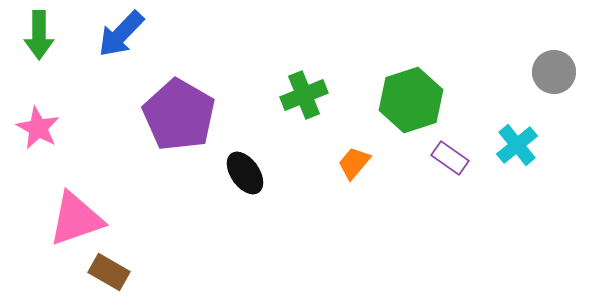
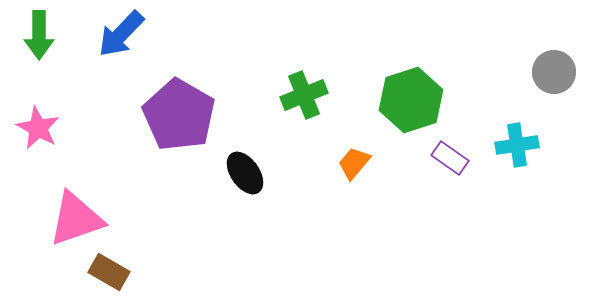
cyan cross: rotated 30 degrees clockwise
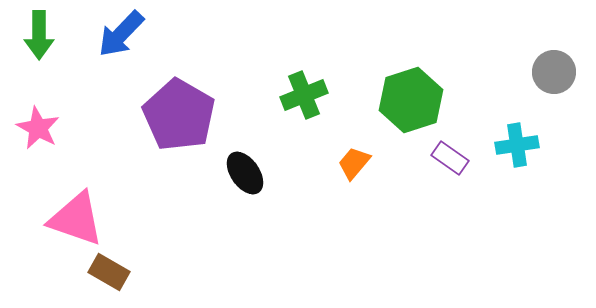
pink triangle: rotated 38 degrees clockwise
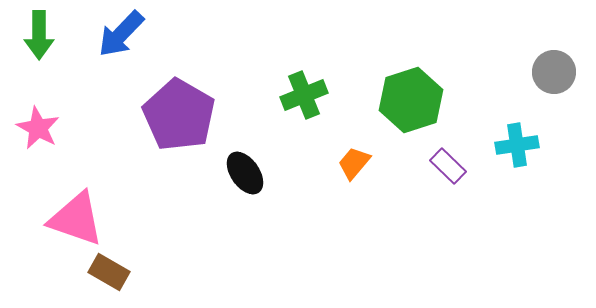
purple rectangle: moved 2 px left, 8 px down; rotated 9 degrees clockwise
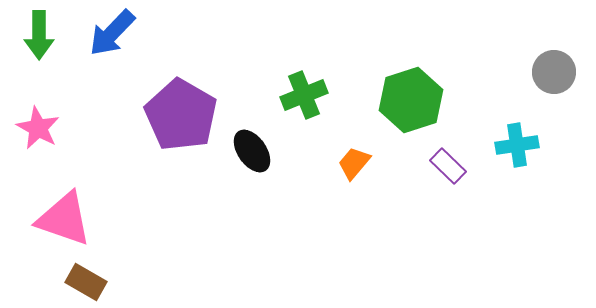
blue arrow: moved 9 px left, 1 px up
purple pentagon: moved 2 px right
black ellipse: moved 7 px right, 22 px up
pink triangle: moved 12 px left
brown rectangle: moved 23 px left, 10 px down
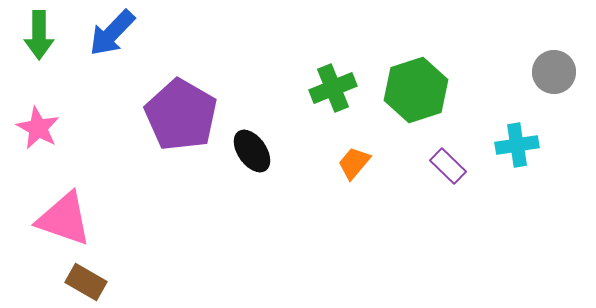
green cross: moved 29 px right, 7 px up
green hexagon: moved 5 px right, 10 px up
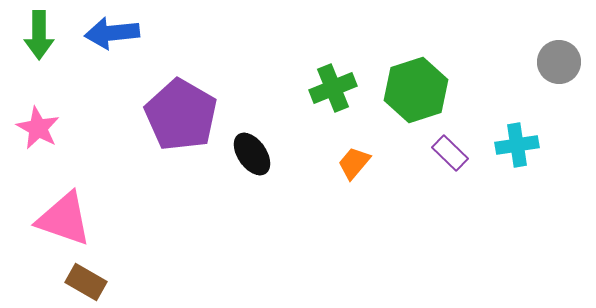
blue arrow: rotated 40 degrees clockwise
gray circle: moved 5 px right, 10 px up
black ellipse: moved 3 px down
purple rectangle: moved 2 px right, 13 px up
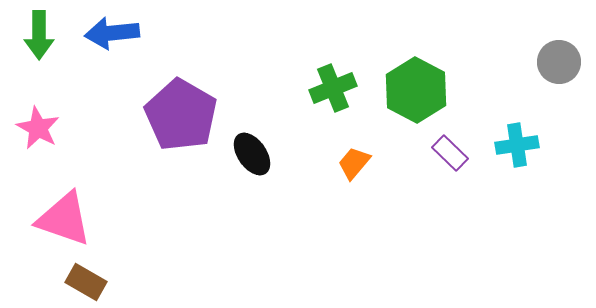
green hexagon: rotated 14 degrees counterclockwise
